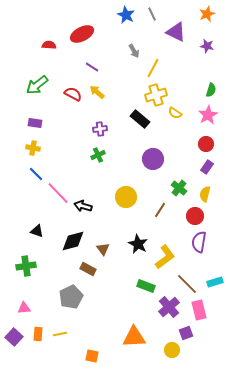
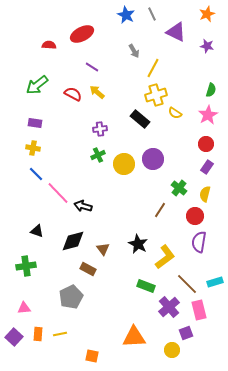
yellow circle at (126, 197): moved 2 px left, 33 px up
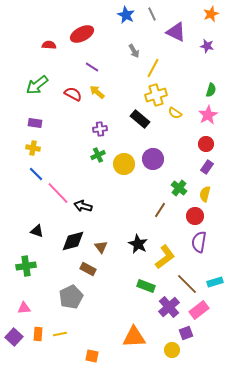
orange star at (207, 14): moved 4 px right
brown triangle at (103, 249): moved 2 px left, 2 px up
pink rectangle at (199, 310): rotated 66 degrees clockwise
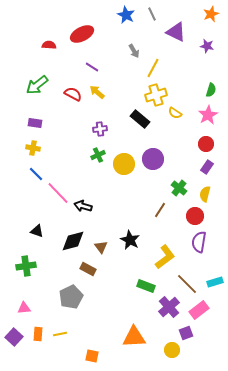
black star at (138, 244): moved 8 px left, 4 px up
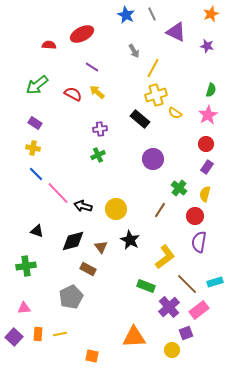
purple rectangle at (35, 123): rotated 24 degrees clockwise
yellow circle at (124, 164): moved 8 px left, 45 px down
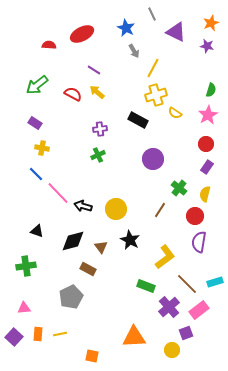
orange star at (211, 14): moved 9 px down
blue star at (126, 15): moved 13 px down
purple line at (92, 67): moved 2 px right, 3 px down
black rectangle at (140, 119): moved 2 px left, 1 px down; rotated 12 degrees counterclockwise
yellow cross at (33, 148): moved 9 px right
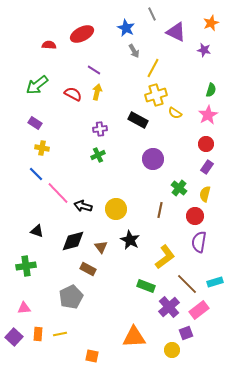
purple star at (207, 46): moved 3 px left, 4 px down
yellow arrow at (97, 92): rotated 63 degrees clockwise
brown line at (160, 210): rotated 21 degrees counterclockwise
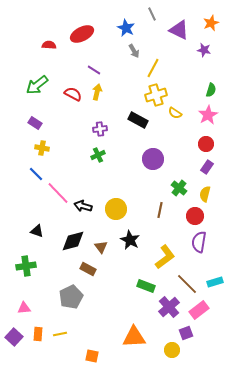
purple triangle at (176, 32): moved 3 px right, 2 px up
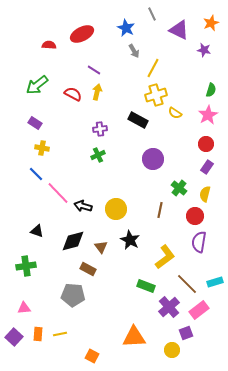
gray pentagon at (71, 297): moved 2 px right, 2 px up; rotated 30 degrees clockwise
orange square at (92, 356): rotated 16 degrees clockwise
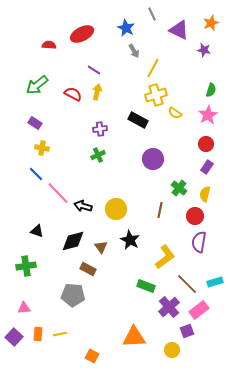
purple square at (186, 333): moved 1 px right, 2 px up
